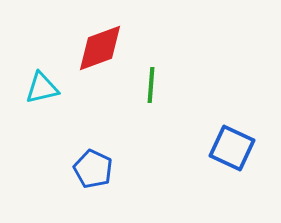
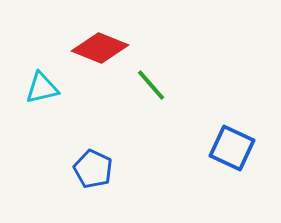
red diamond: rotated 42 degrees clockwise
green line: rotated 45 degrees counterclockwise
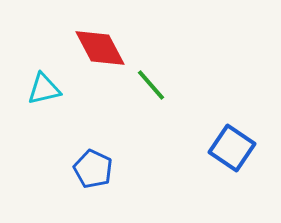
red diamond: rotated 40 degrees clockwise
cyan triangle: moved 2 px right, 1 px down
blue square: rotated 9 degrees clockwise
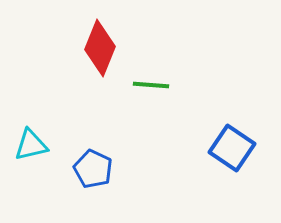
red diamond: rotated 50 degrees clockwise
green line: rotated 45 degrees counterclockwise
cyan triangle: moved 13 px left, 56 px down
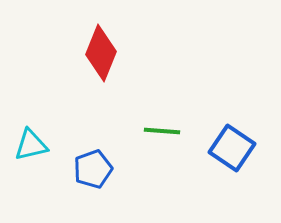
red diamond: moved 1 px right, 5 px down
green line: moved 11 px right, 46 px down
blue pentagon: rotated 27 degrees clockwise
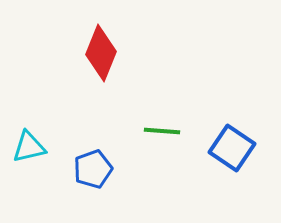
cyan triangle: moved 2 px left, 2 px down
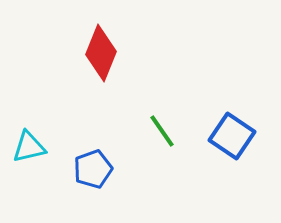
green line: rotated 51 degrees clockwise
blue square: moved 12 px up
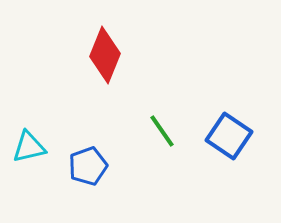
red diamond: moved 4 px right, 2 px down
blue square: moved 3 px left
blue pentagon: moved 5 px left, 3 px up
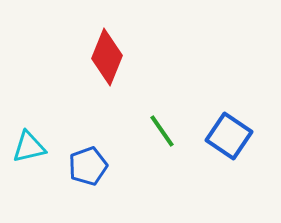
red diamond: moved 2 px right, 2 px down
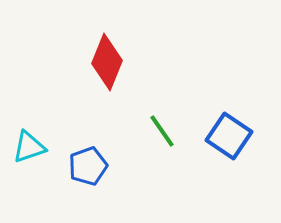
red diamond: moved 5 px down
cyan triangle: rotated 6 degrees counterclockwise
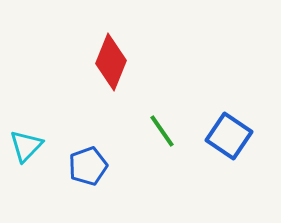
red diamond: moved 4 px right
cyan triangle: moved 3 px left, 1 px up; rotated 27 degrees counterclockwise
